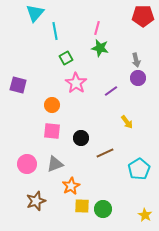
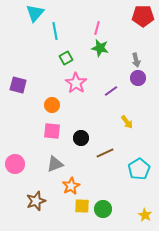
pink circle: moved 12 px left
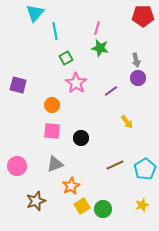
brown line: moved 10 px right, 12 px down
pink circle: moved 2 px right, 2 px down
cyan pentagon: moved 6 px right
yellow square: rotated 35 degrees counterclockwise
yellow star: moved 3 px left, 10 px up; rotated 24 degrees clockwise
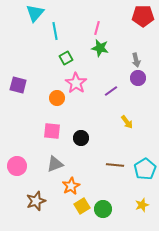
orange circle: moved 5 px right, 7 px up
brown line: rotated 30 degrees clockwise
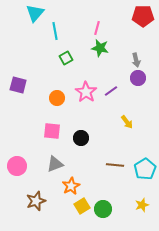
pink star: moved 10 px right, 9 px down
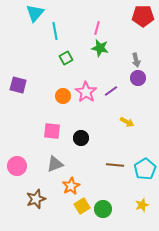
orange circle: moved 6 px right, 2 px up
yellow arrow: rotated 24 degrees counterclockwise
brown star: moved 2 px up
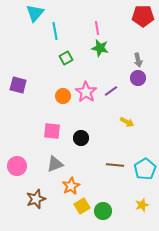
pink line: rotated 24 degrees counterclockwise
gray arrow: moved 2 px right
green circle: moved 2 px down
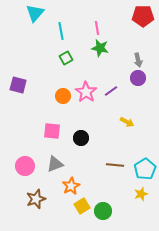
cyan line: moved 6 px right
pink circle: moved 8 px right
yellow star: moved 1 px left, 11 px up
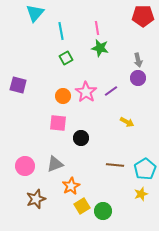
pink square: moved 6 px right, 8 px up
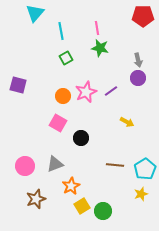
pink star: rotated 15 degrees clockwise
pink square: rotated 24 degrees clockwise
